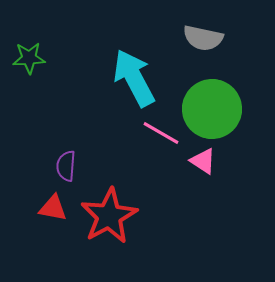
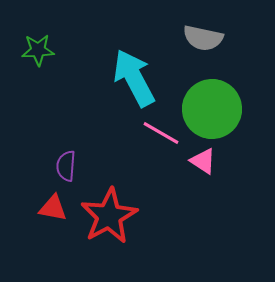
green star: moved 9 px right, 8 px up
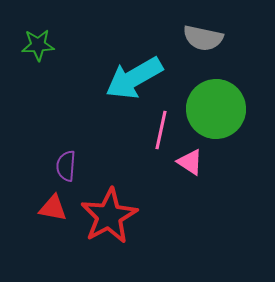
green star: moved 5 px up
cyan arrow: rotated 92 degrees counterclockwise
green circle: moved 4 px right
pink line: moved 3 px up; rotated 72 degrees clockwise
pink triangle: moved 13 px left, 1 px down
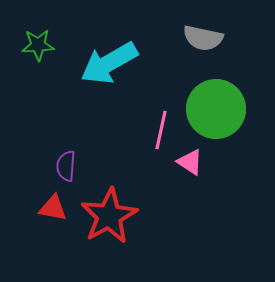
cyan arrow: moved 25 px left, 15 px up
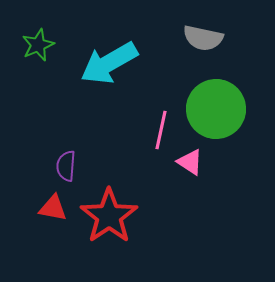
green star: rotated 20 degrees counterclockwise
red star: rotated 6 degrees counterclockwise
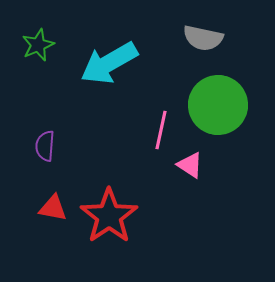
green circle: moved 2 px right, 4 px up
pink triangle: moved 3 px down
purple semicircle: moved 21 px left, 20 px up
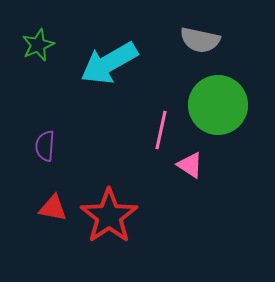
gray semicircle: moved 3 px left, 2 px down
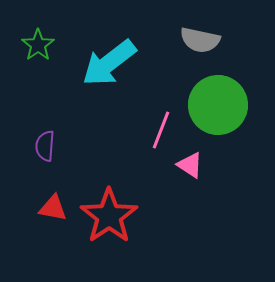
green star: rotated 12 degrees counterclockwise
cyan arrow: rotated 8 degrees counterclockwise
pink line: rotated 9 degrees clockwise
